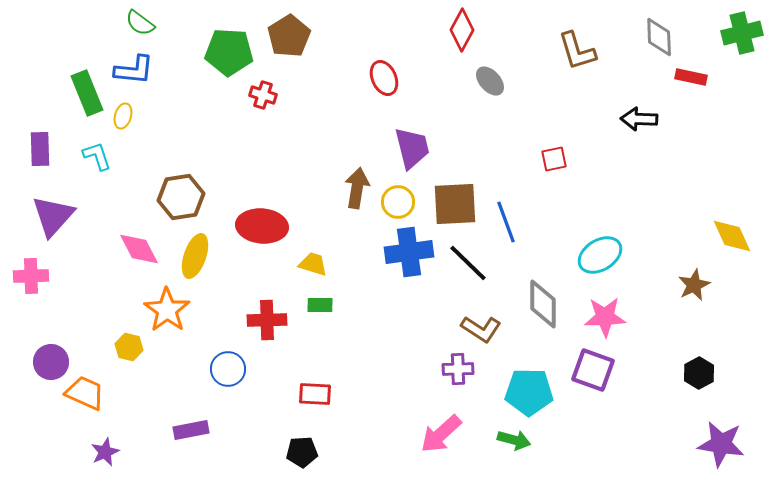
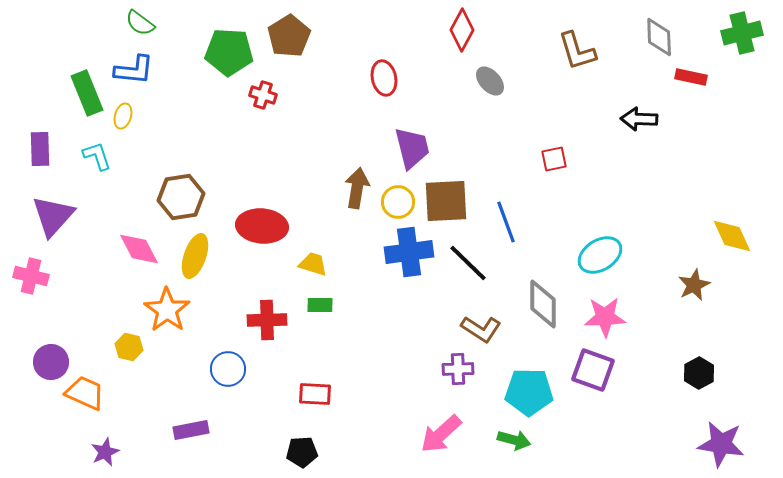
red ellipse at (384, 78): rotated 12 degrees clockwise
brown square at (455, 204): moved 9 px left, 3 px up
pink cross at (31, 276): rotated 16 degrees clockwise
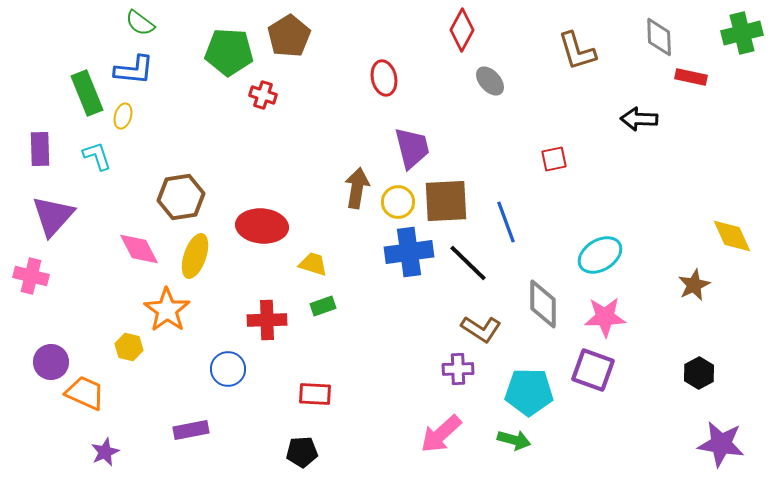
green rectangle at (320, 305): moved 3 px right, 1 px down; rotated 20 degrees counterclockwise
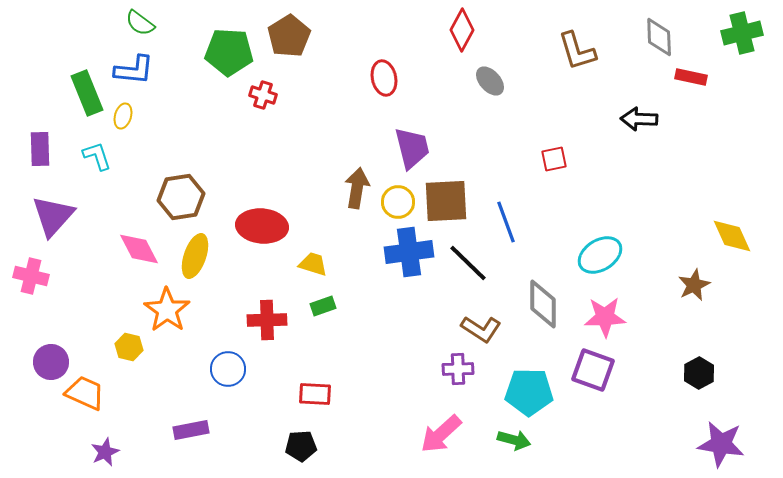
black pentagon at (302, 452): moved 1 px left, 6 px up
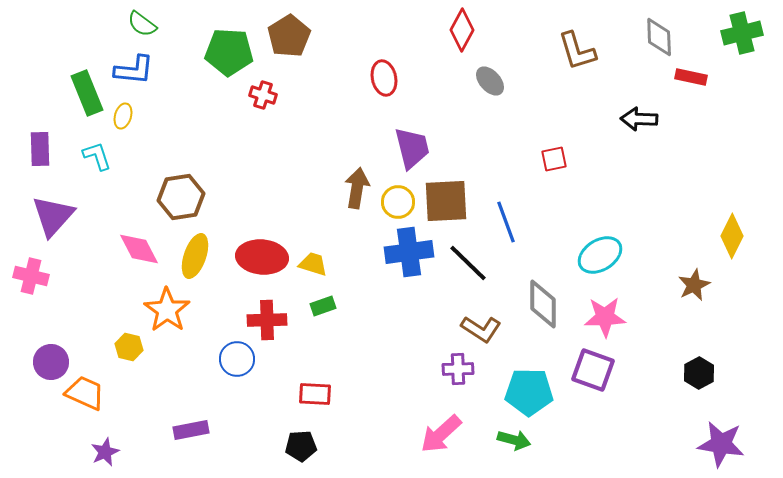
green semicircle at (140, 23): moved 2 px right, 1 px down
red ellipse at (262, 226): moved 31 px down
yellow diamond at (732, 236): rotated 51 degrees clockwise
blue circle at (228, 369): moved 9 px right, 10 px up
